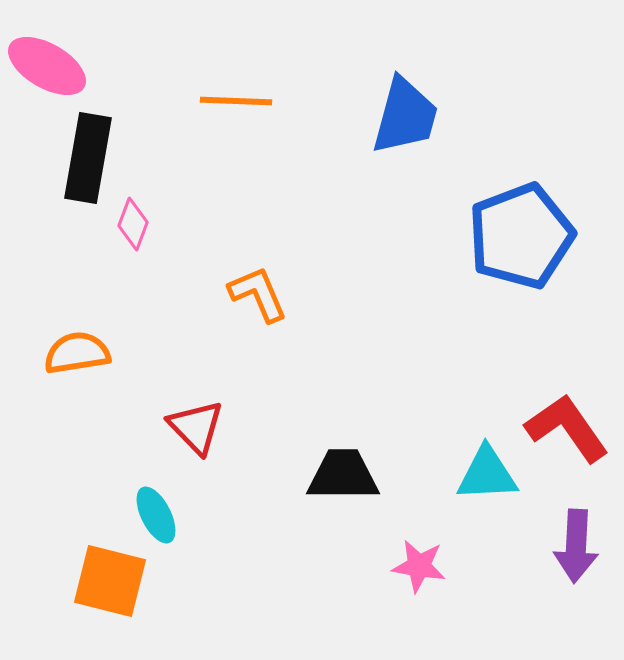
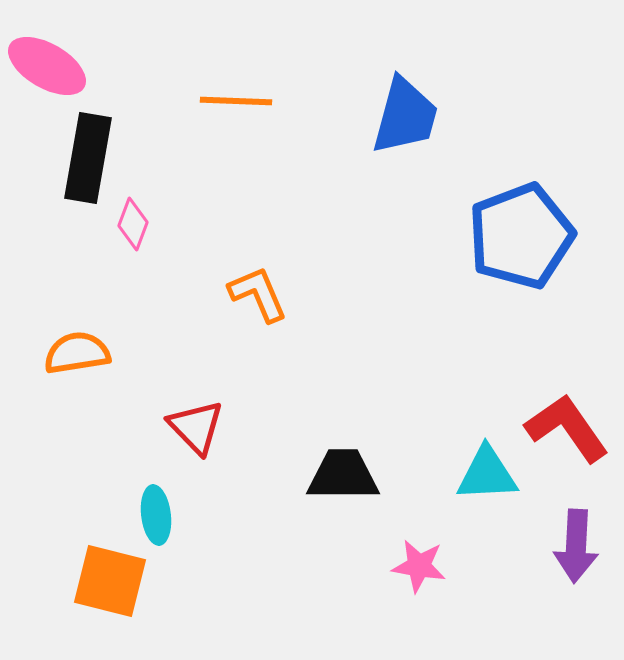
cyan ellipse: rotated 20 degrees clockwise
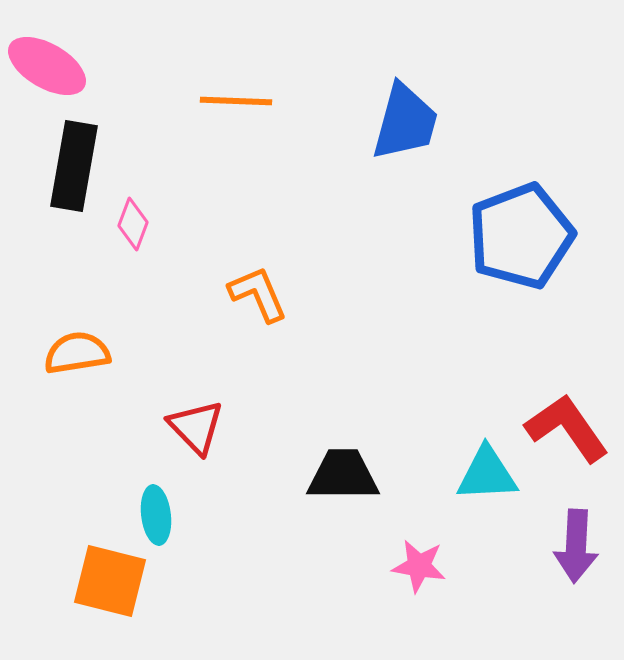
blue trapezoid: moved 6 px down
black rectangle: moved 14 px left, 8 px down
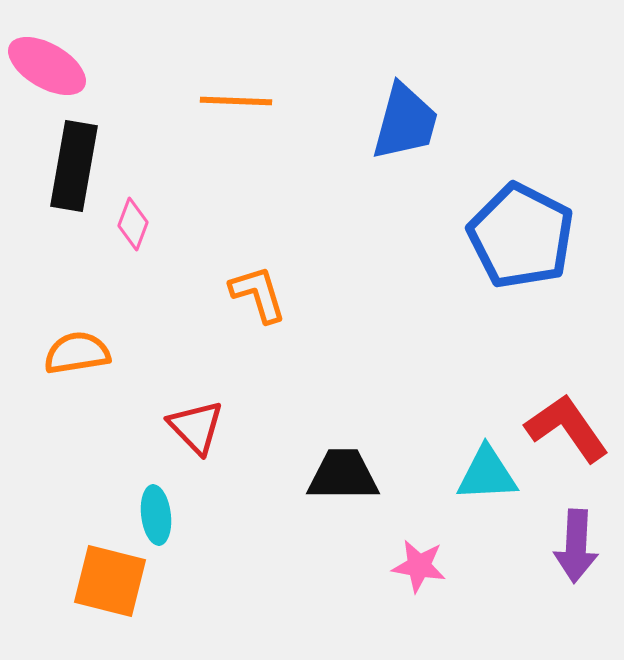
blue pentagon: rotated 24 degrees counterclockwise
orange L-shape: rotated 6 degrees clockwise
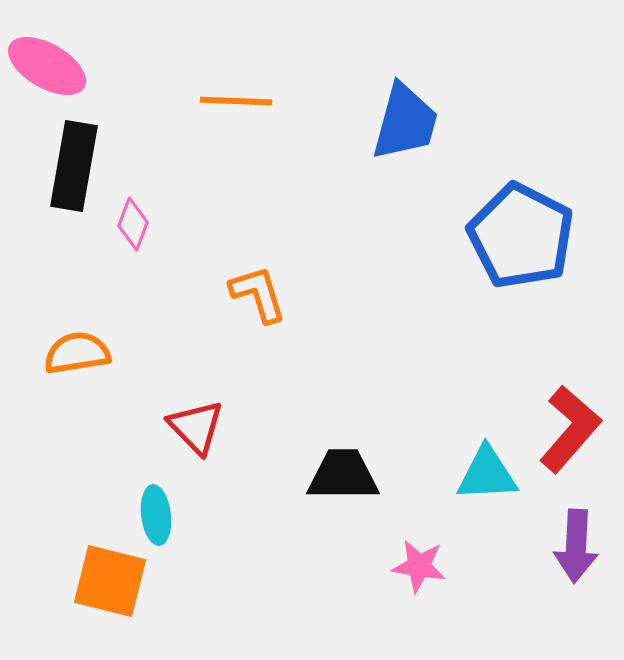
red L-shape: moved 3 px right, 1 px down; rotated 76 degrees clockwise
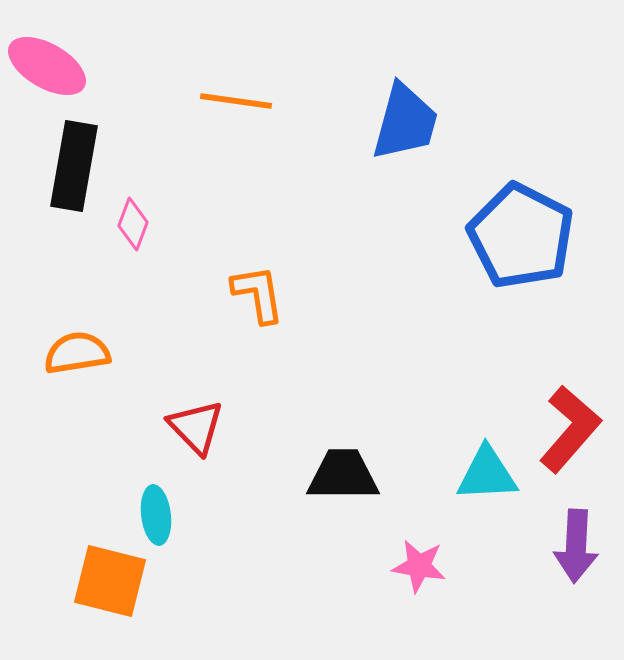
orange line: rotated 6 degrees clockwise
orange L-shape: rotated 8 degrees clockwise
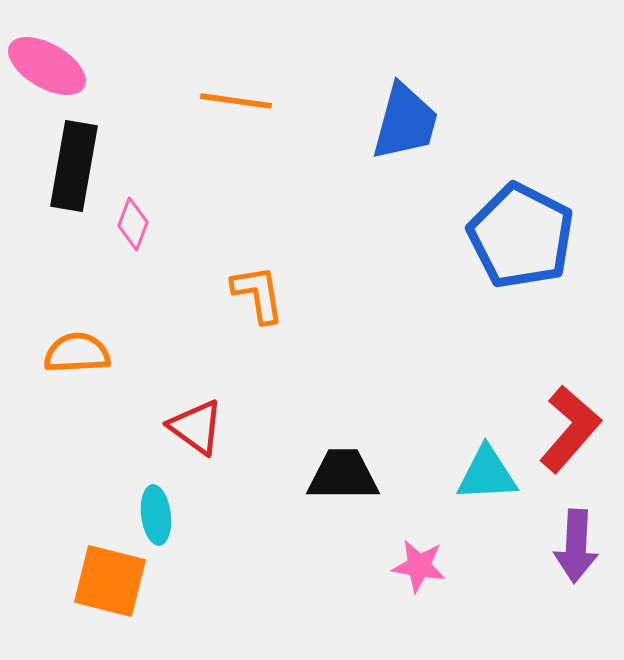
orange semicircle: rotated 6 degrees clockwise
red triangle: rotated 10 degrees counterclockwise
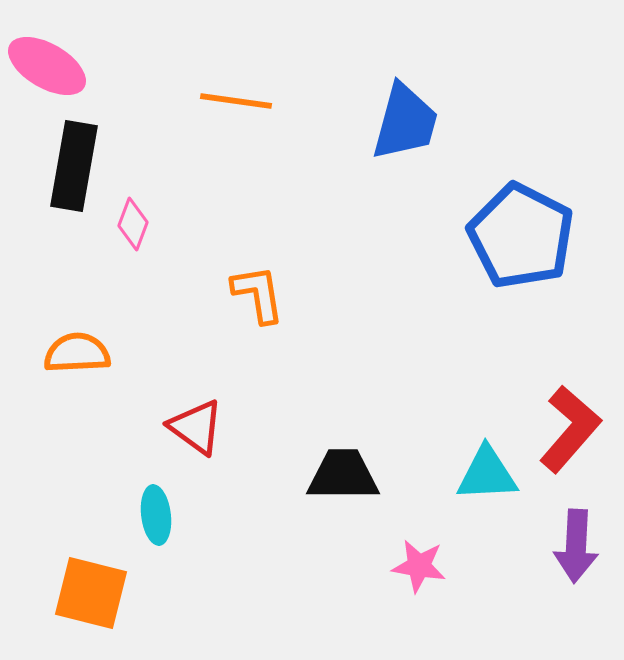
orange square: moved 19 px left, 12 px down
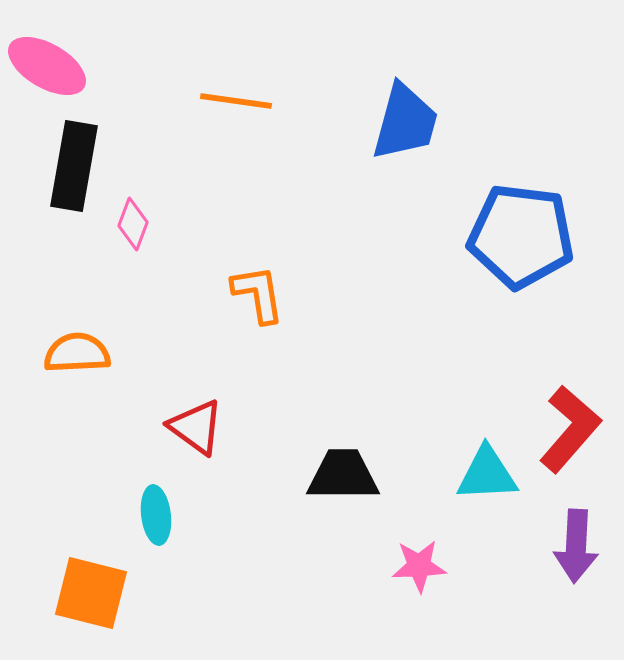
blue pentagon: rotated 20 degrees counterclockwise
pink star: rotated 12 degrees counterclockwise
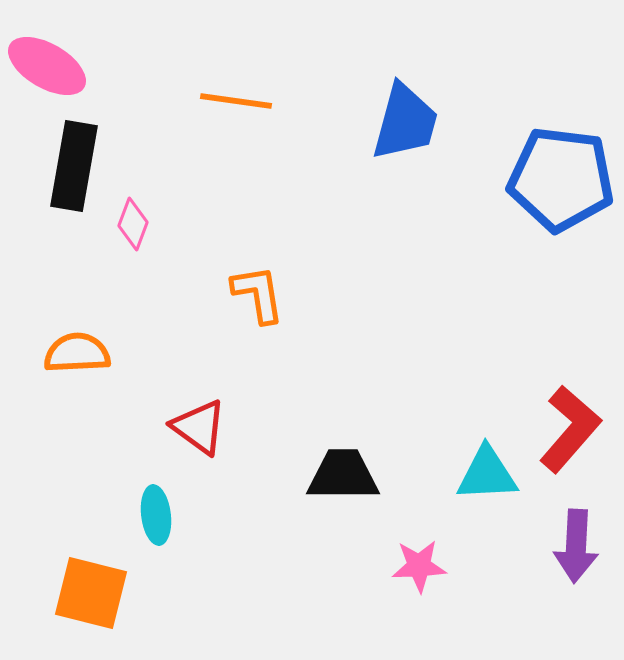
blue pentagon: moved 40 px right, 57 px up
red triangle: moved 3 px right
